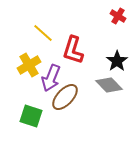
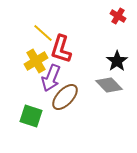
red L-shape: moved 12 px left, 1 px up
yellow cross: moved 7 px right, 4 px up
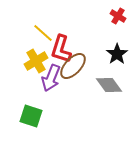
black star: moved 7 px up
gray diamond: rotated 8 degrees clockwise
brown ellipse: moved 8 px right, 31 px up
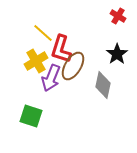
brown ellipse: rotated 12 degrees counterclockwise
gray diamond: moved 6 px left; rotated 48 degrees clockwise
